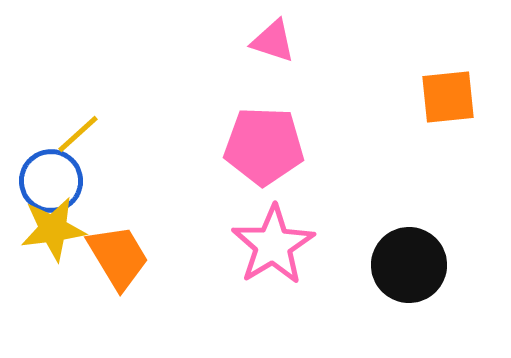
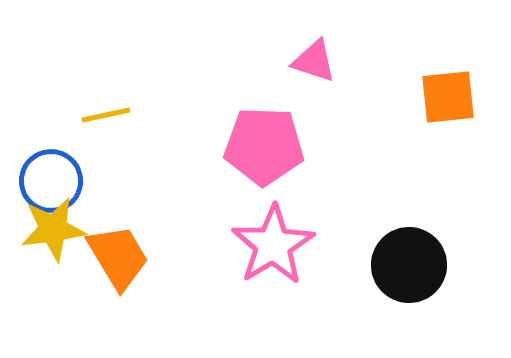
pink triangle: moved 41 px right, 20 px down
yellow line: moved 28 px right, 19 px up; rotated 30 degrees clockwise
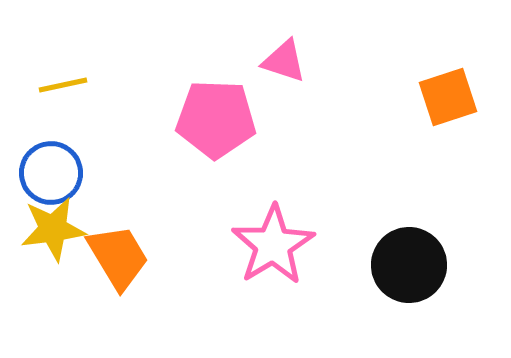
pink triangle: moved 30 px left
orange square: rotated 12 degrees counterclockwise
yellow line: moved 43 px left, 30 px up
pink pentagon: moved 48 px left, 27 px up
blue circle: moved 8 px up
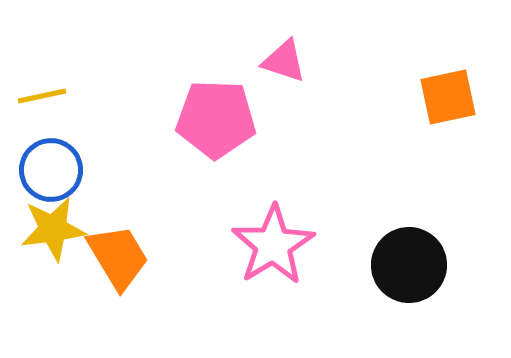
yellow line: moved 21 px left, 11 px down
orange square: rotated 6 degrees clockwise
blue circle: moved 3 px up
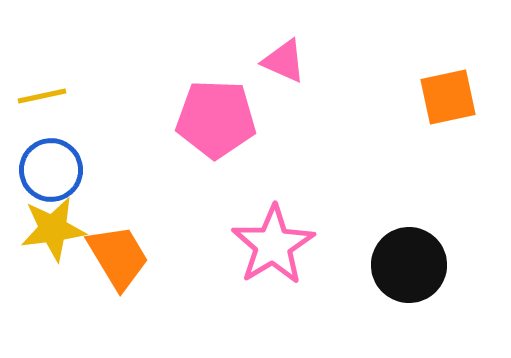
pink triangle: rotated 6 degrees clockwise
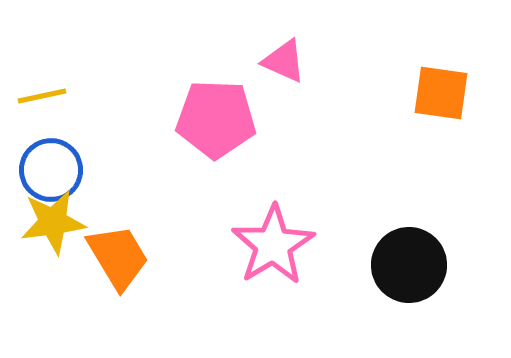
orange square: moved 7 px left, 4 px up; rotated 20 degrees clockwise
yellow star: moved 7 px up
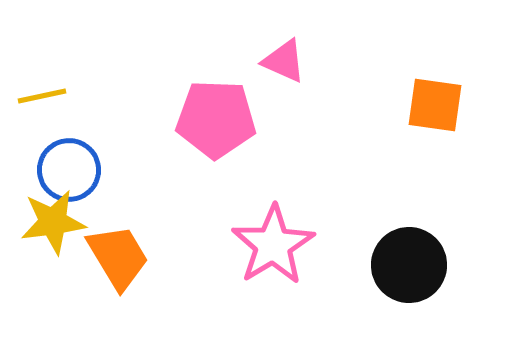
orange square: moved 6 px left, 12 px down
blue circle: moved 18 px right
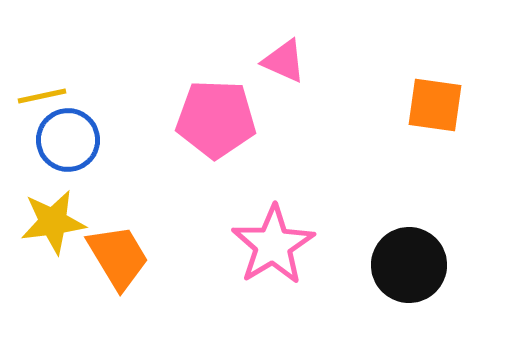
blue circle: moved 1 px left, 30 px up
